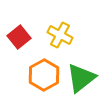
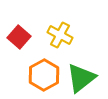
red square: rotated 10 degrees counterclockwise
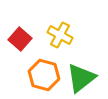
red square: moved 1 px right, 2 px down
orange hexagon: rotated 16 degrees counterclockwise
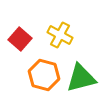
green triangle: rotated 24 degrees clockwise
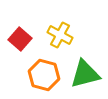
green triangle: moved 4 px right, 4 px up
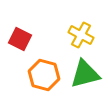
yellow cross: moved 21 px right
red square: rotated 15 degrees counterclockwise
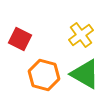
yellow cross: rotated 25 degrees clockwise
green triangle: rotated 44 degrees clockwise
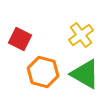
orange hexagon: moved 1 px left, 3 px up
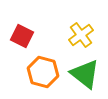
red square: moved 2 px right, 3 px up
green triangle: rotated 8 degrees clockwise
